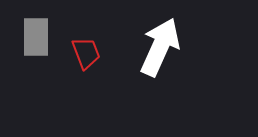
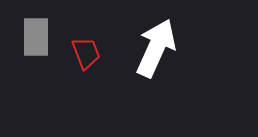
white arrow: moved 4 px left, 1 px down
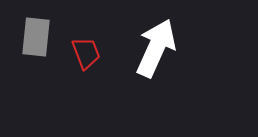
gray rectangle: rotated 6 degrees clockwise
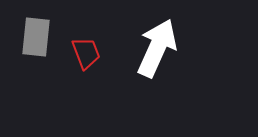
white arrow: moved 1 px right
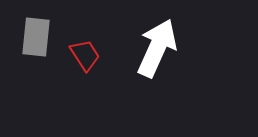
red trapezoid: moved 1 px left, 2 px down; rotated 12 degrees counterclockwise
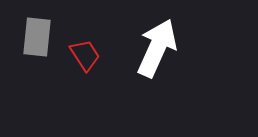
gray rectangle: moved 1 px right
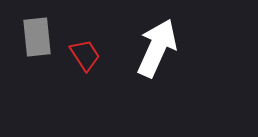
gray rectangle: rotated 12 degrees counterclockwise
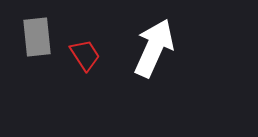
white arrow: moved 3 px left
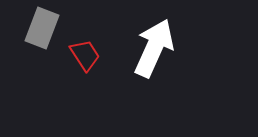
gray rectangle: moved 5 px right, 9 px up; rotated 27 degrees clockwise
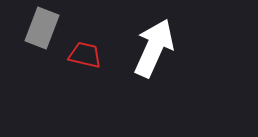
red trapezoid: rotated 44 degrees counterclockwise
